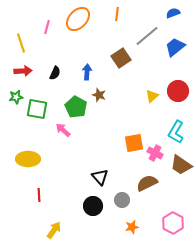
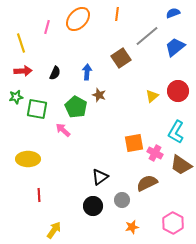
black triangle: rotated 36 degrees clockwise
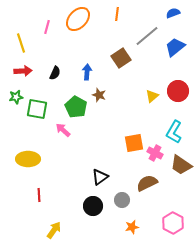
cyan L-shape: moved 2 px left
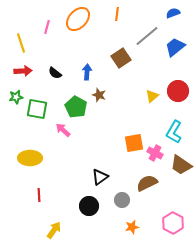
black semicircle: rotated 104 degrees clockwise
yellow ellipse: moved 2 px right, 1 px up
black circle: moved 4 px left
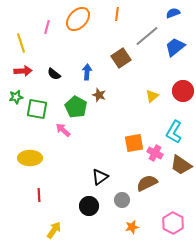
black semicircle: moved 1 px left, 1 px down
red circle: moved 5 px right
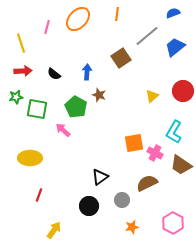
red line: rotated 24 degrees clockwise
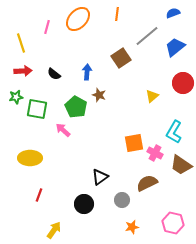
red circle: moved 8 px up
black circle: moved 5 px left, 2 px up
pink hexagon: rotated 15 degrees counterclockwise
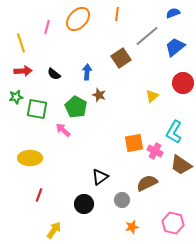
pink cross: moved 2 px up
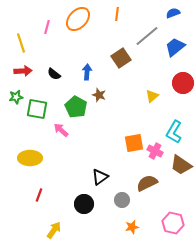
pink arrow: moved 2 px left
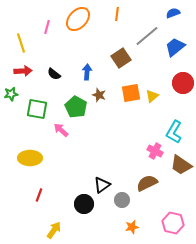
green star: moved 5 px left, 3 px up
orange square: moved 3 px left, 50 px up
black triangle: moved 2 px right, 8 px down
